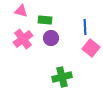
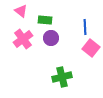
pink triangle: rotated 24 degrees clockwise
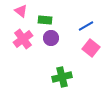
blue line: moved 1 px right, 1 px up; rotated 63 degrees clockwise
